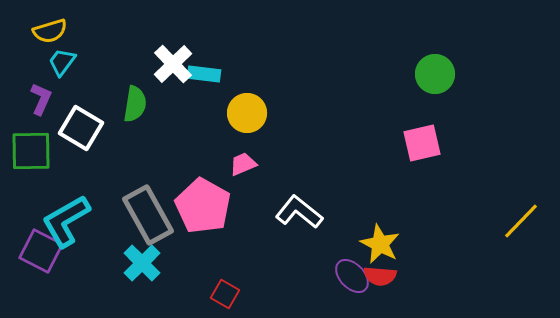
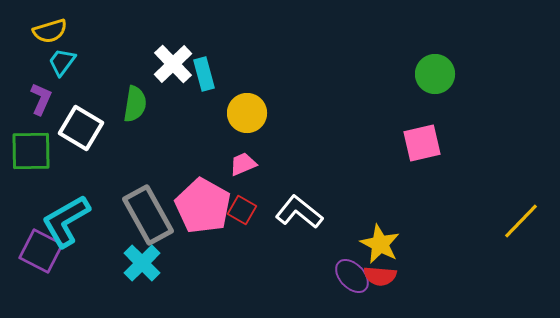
cyan rectangle: rotated 68 degrees clockwise
red square: moved 17 px right, 84 px up
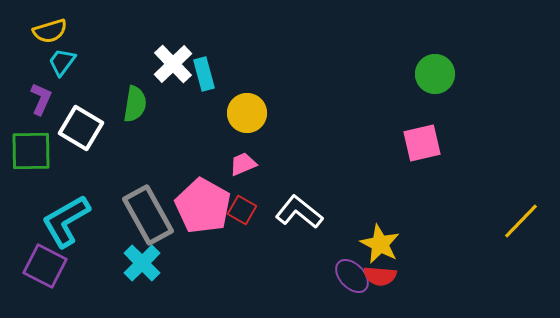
purple square: moved 4 px right, 15 px down
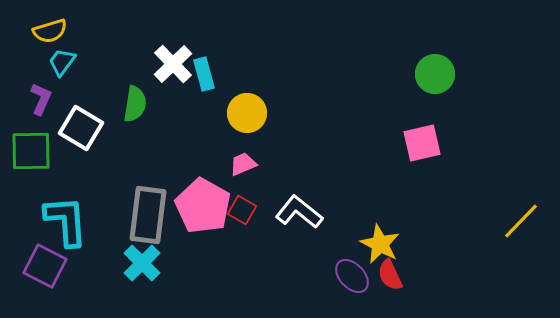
gray rectangle: rotated 36 degrees clockwise
cyan L-shape: rotated 116 degrees clockwise
red semicircle: moved 10 px right, 1 px up; rotated 60 degrees clockwise
